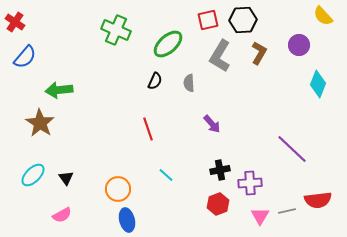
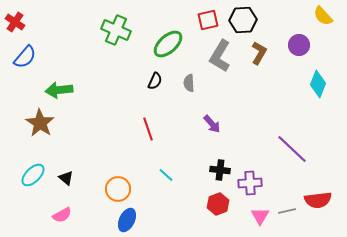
black cross: rotated 18 degrees clockwise
black triangle: rotated 14 degrees counterclockwise
blue ellipse: rotated 40 degrees clockwise
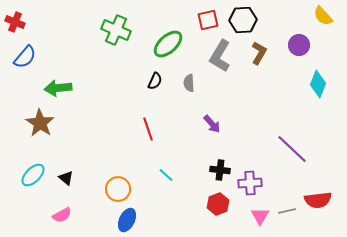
red cross: rotated 12 degrees counterclockwise
green arrow: moved 1 px left, 2 px up
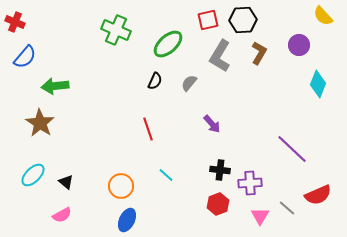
gray semicircle: rotated 42 degrees clockwise
green arrow: moved 3 px left, 2 px up
black triangle: moved 4 px down
orange circle: moved 3 px right, 3 px up
red semicircle: moved 5 px up; rotated 16 degrees counterclockwise
gray line: moved 3 px up; rotated 54 degrees clockwise
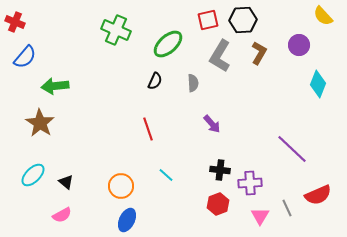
gray semicircle: moved 4 px right; rotated 138 degrees clockwise
gray line: rotated 24 degrees clockwise
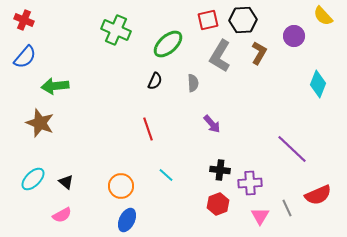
red cross: moved 9 px right, 2 px up
purple circle: moved 5 px left, 9 px up
brown star: rotated 12 degrees counterclockwise
cyan ellipse: moved 4 px down
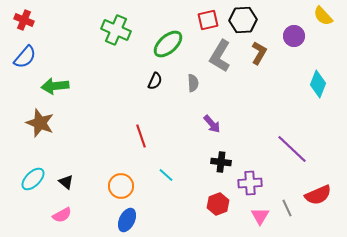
red line: moved 7 px left, 7 px down
black cross: moved 1 px right, 8 px up
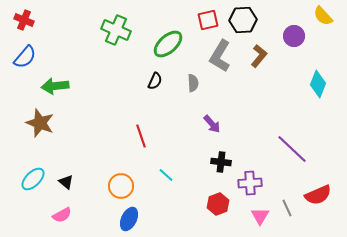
brown L-shape: moved 3 px down; rotated 10 degrees clockwise
blue ellipse: moved 2 px right, 1 px up
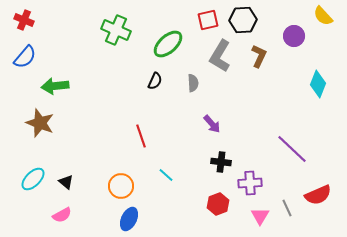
brown L-shape: rotated 15 degrees counterclockwise
